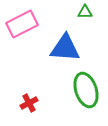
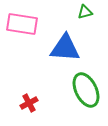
green triangle: rotated 14 degrees counterclockwise
pink rectangle: rotated 36 degrees clockwise
green ellipse: rotated 8 degrees counterclockwise
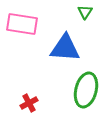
green triangle: rotated 42 degrees counterclockwise
green ellipse: rotated 40 degrees clockwise
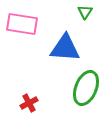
green ellipse: moved 2 px up; rotated 8 degrees clockwise
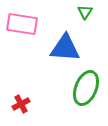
red cross: moved 8 px left, 1 px down
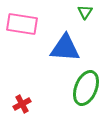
red cross: moved 1 px right
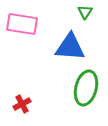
blue triangle: moved 5 px right, 1 px up
green ellipse: rotated 8 degrees counterclockwise
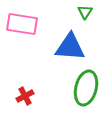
red cross: moved 3 px right, 8 px up
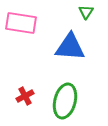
green triangle: moved 1 px right
pink rectangle: moved 1 px left, 1 px up
green ellipse: moved 21 px left, 13 px down
